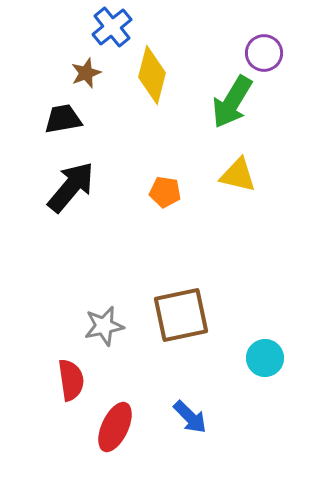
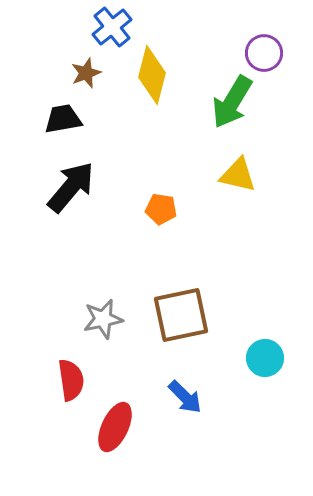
orange pentagon: moved 4 px left, 17 px down
gray star: moved 1 px left, 7 px up
blue arrow: moved 5 px left, 20 px up
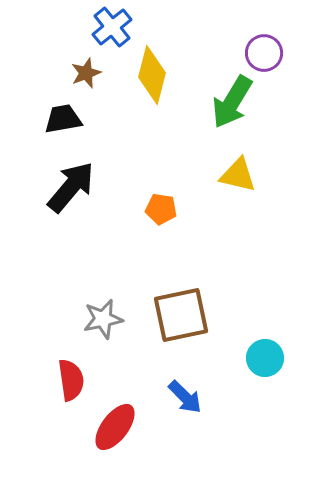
red ellipse: rotated 12 degrees clockwise
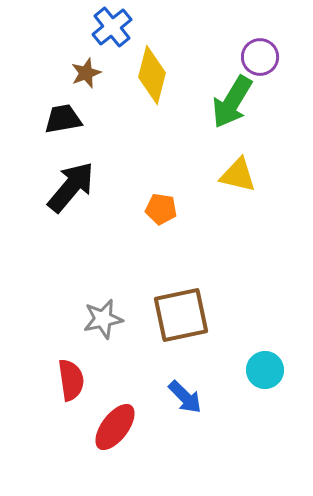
purple circle: moved 4 px left, 4 px down
cyan circle: moved 12 px down
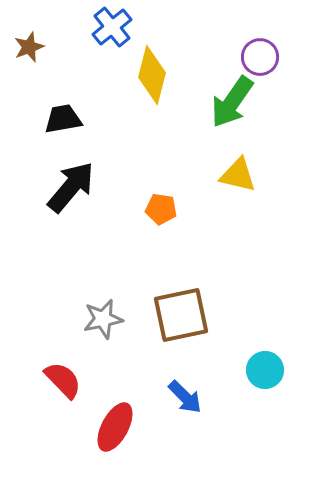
brown star: moved 57 px left, 26 px up
green arrow: rotated 4 degrees clockwise
red semicircle: moved 8 px left; rotated 36 degrees counterclockwise
red ellipse: rotated 9 degrees counterclockwise
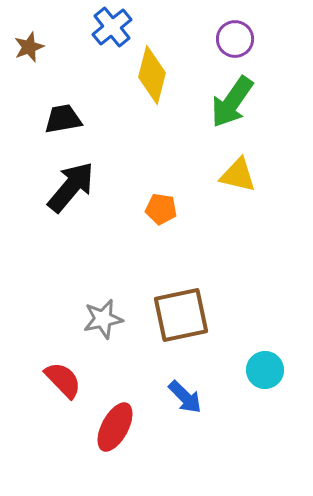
purple circle: moved 25 px left, 18 px up
